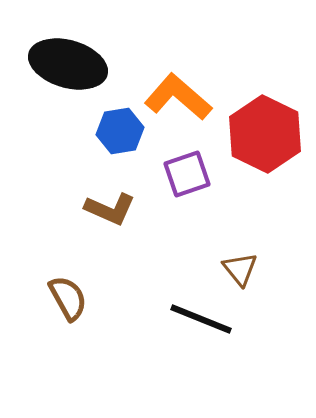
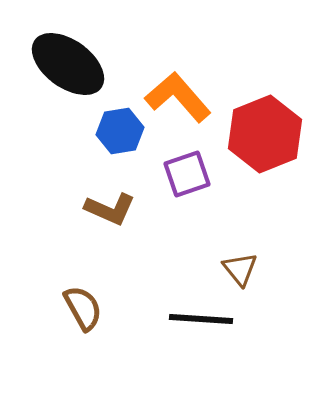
black ellipse: rotated 20 degrees clockwise
orange L-shape: rotated 8 degrees clockwise
red hexagon: rotated 12 degrees clockwise
brown semicircle: moved 15 px right, 10 px down
black line: rotated 18 degrees counterclockwise
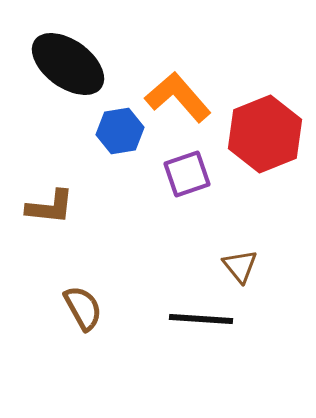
brown L-shape: moved 60 px left, 2 px up; rotated 18 degrees counterclockwise
brown triangle: moved 3 px up
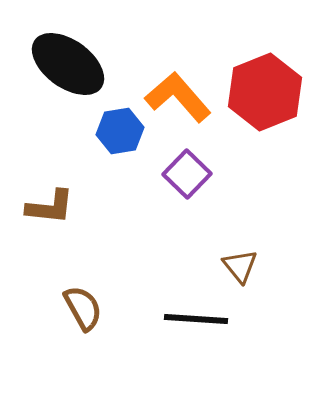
red hexagon: moved 42 px up
purple square: rotated 27 degrees counterclockwise
black line: moved 5 px left
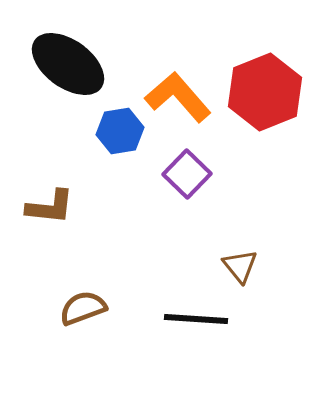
brown semicircle: rotated 81 degrees counterclockwise
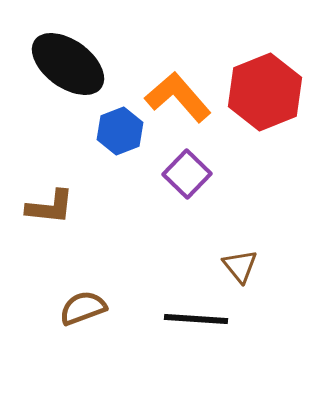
blue hexagon: rotated 12 degrees counterclockwise
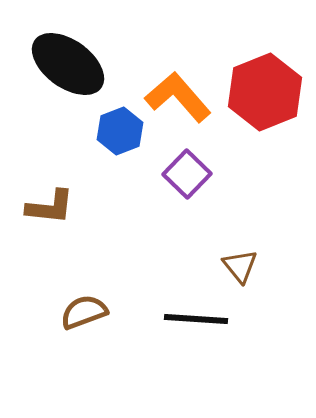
brown semicircle: moved 1 px right, 4 px down
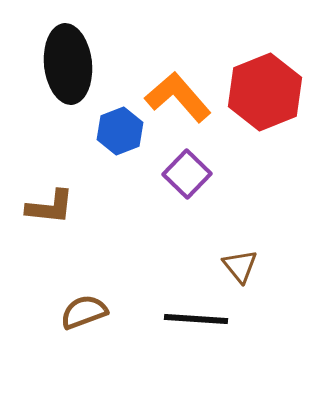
black ellipse: rotated 48 degrees clockwise
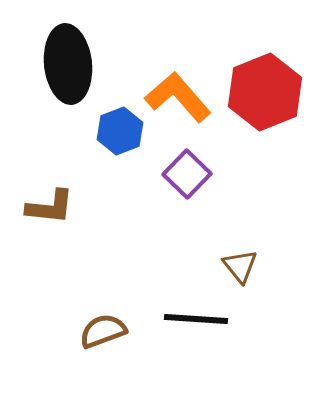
brown semicircle: moved 19 px right, 19 px down
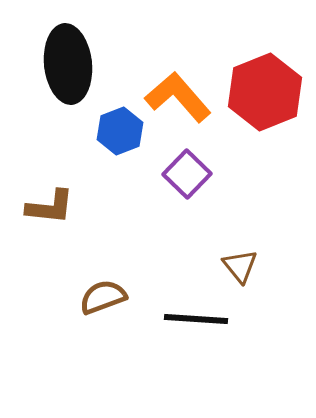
brown semicircle: moved 34 px up
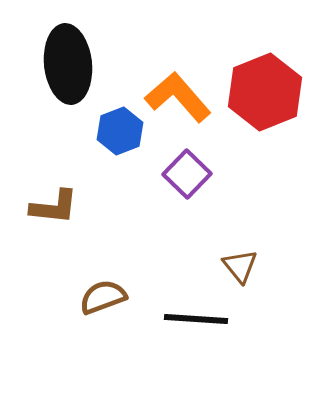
brown L-shape: moved 4 px right
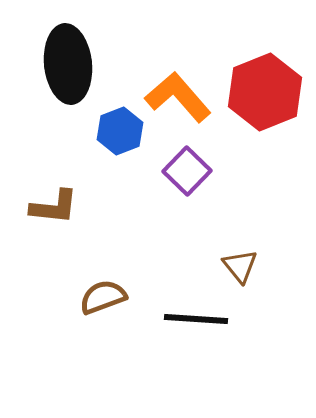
purple square: moved 3 px up
